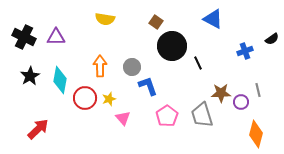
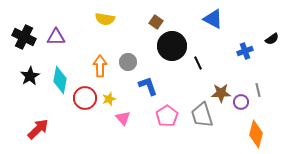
gray circle: moved 4 px left, 5 px up
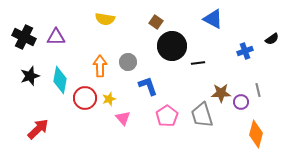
black line: rotated 72 degrees counterclockwise
black star: rotated 12 degrees clockwise
